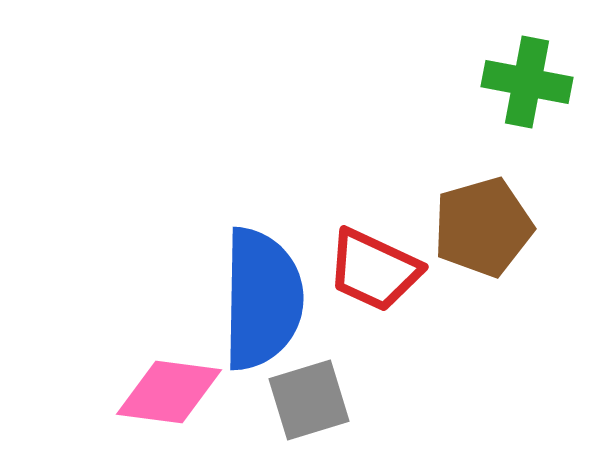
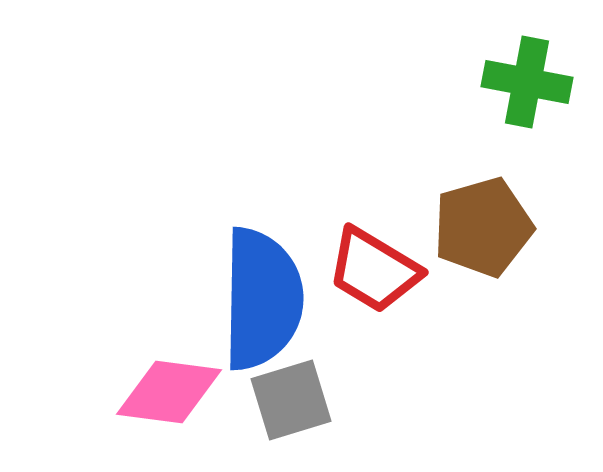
red trapezoid: rotated 6 degrees clockwise
gray square: moved 18 px left
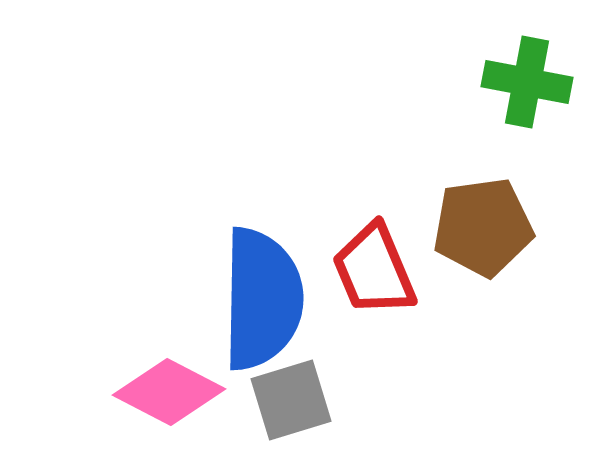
brown pentagon: rotated 8 degrees clockwise
red trapezoid: rotated 36 degrees clockwise
pink diamond: rotated 20 degrees clockwise
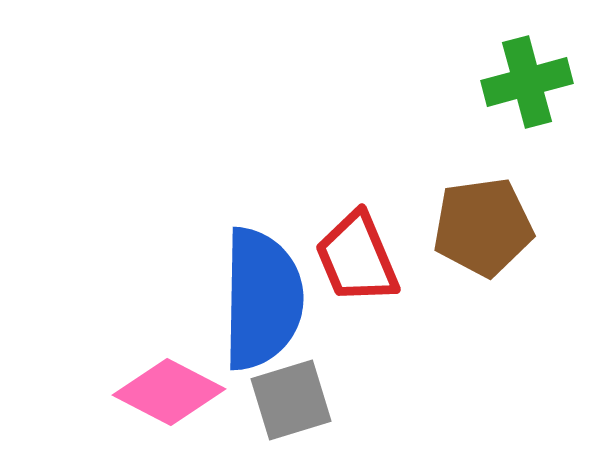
green cross: rotated 26 degrees counterclockwise
red trapezoid: moved 17 px left, 12 px up
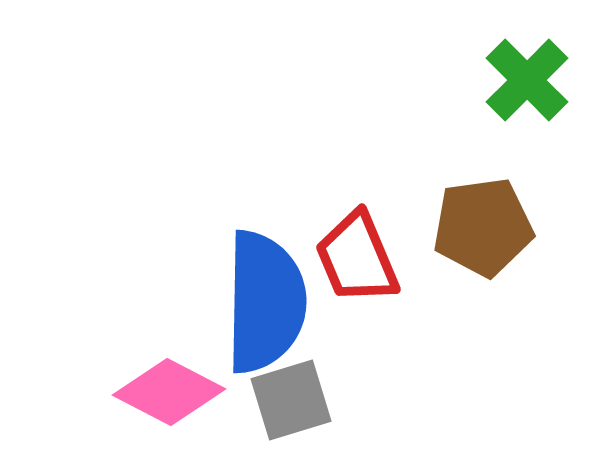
green cross: moved 2 px up; rotated 30 degrees counterclockwise
blue semicircle: moved 3 px right, 3 px down
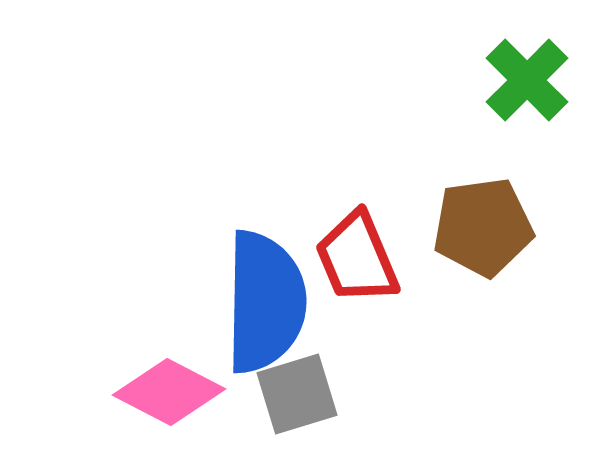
gray square: moved 6 px right, 6 px up
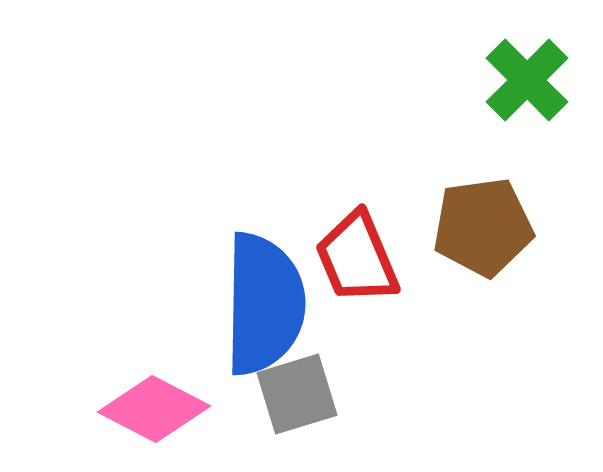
blue semicircle: moved 1 px left, 2 px down
pink diamond: moved 15 px left, 17 px down
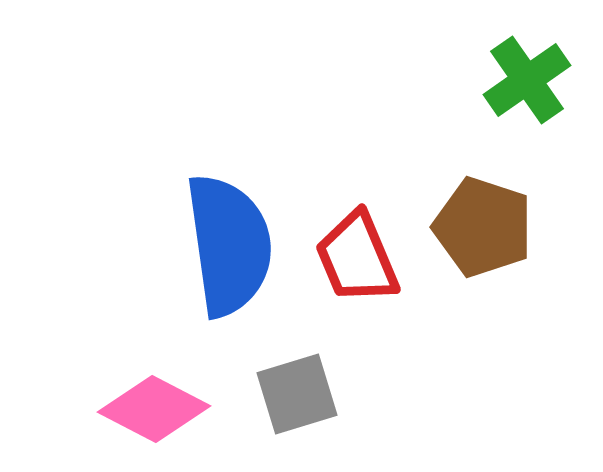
green cross: rotated 10 degrees clockwise
brown pentagon: rotated 26 degrees clockwise
blue semicircle: moved 35 px left, 59 px up; rotated 9 degrees counterclockwise
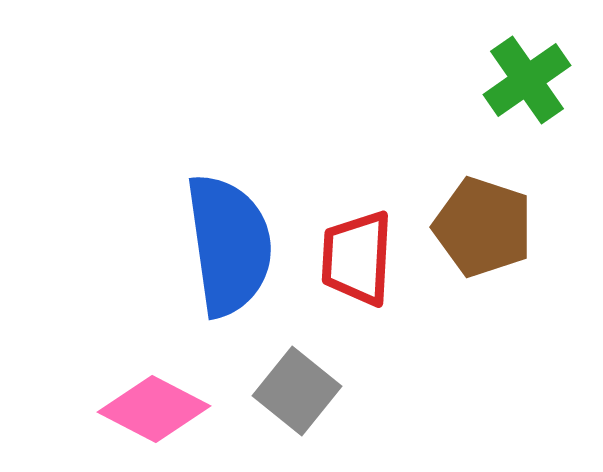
red trapezoid: rotated 26 degrees clockwise
gray square: moved 3 px up; rotated 34 degrees counterclockwise
